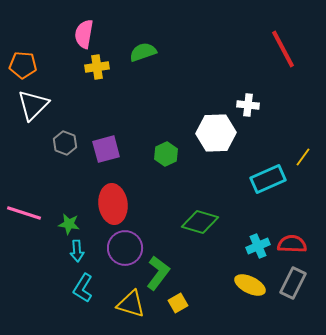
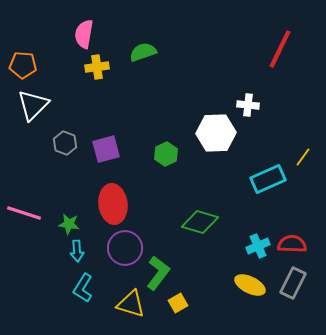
red line: moved 3 px left; rotated 54 degrees clockwise
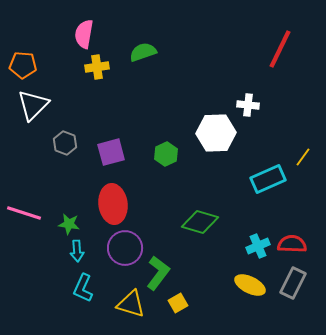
purple square: moved 5 px right, 3 px down
cyan L-shape: rotated 8 degrees counterclockwise
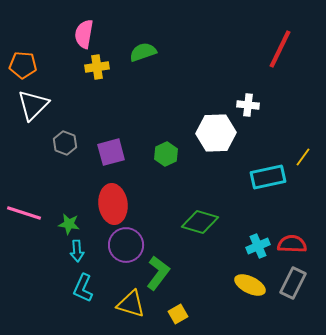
cyan rectangle: moved 2 px up; rotated 12 degrees clockwise
purple circle: moved 1 px right, 3 px up
yellow square: moved 11 px down
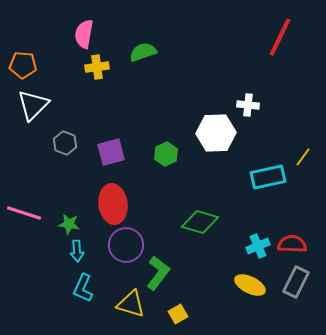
red line: moved 12 px up
gray rectangle: moved 3 px right, 1 px up
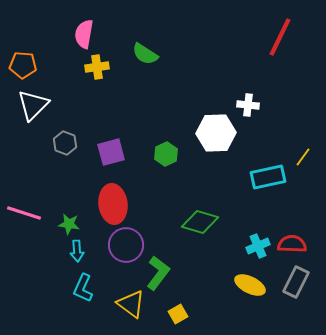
green semicircle: moved 2 px right, 2 px down; rotated 128 degrees counterclockwise
yellow triangle: rotated 20 degrees clockwise
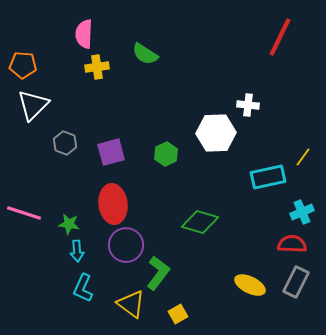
pink semicircle: rotated 8 degrees counterclockwise
cyan cross: moved 44 px right, 34 px up
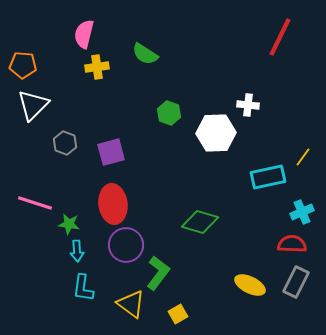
pink semicircle: rotated 12 degrees clockwise
green hexagon: moved 3 px right, 41 px up; rotated 15 degrees counterclockwise
pink line: moved 11 px right, 10 px up
cyan L-shape: rotated 16 degrees counterclockwise
